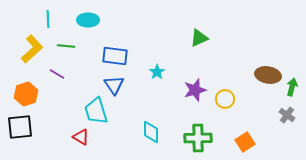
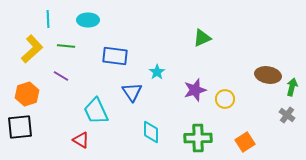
green triangle: moved 3 px right
purple line: moved 4 px right, 2 px down
blue triangle: moved 18 px right, 7 px down
orange hexagon: moved 1 px right
cyan trapezoid: rotated 8 degrees counterclockwise
red triangle: moved 3 px down
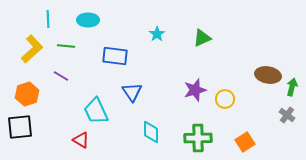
cyan star: moved 38 px up
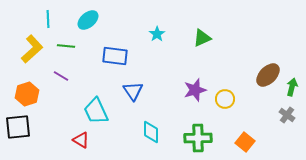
cyan ellipse: rotated 40 degrees counterclockwise
brown ellipse: rotated 55 degrees counterclockwise
blue triangle: moved 1 px right, 1 px up
black square: moved 2 px left
orange square: rotated 18 degrees counterclockwise
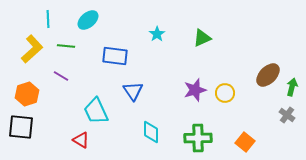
yellow circle: moved 6 px up
black square: moved 3 px right; rotated 12 degrees clockwise
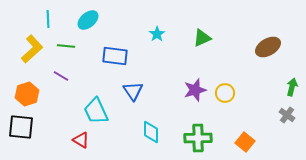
brown ellipse: moved 28 px up; rotated 15 degrees clockwise
